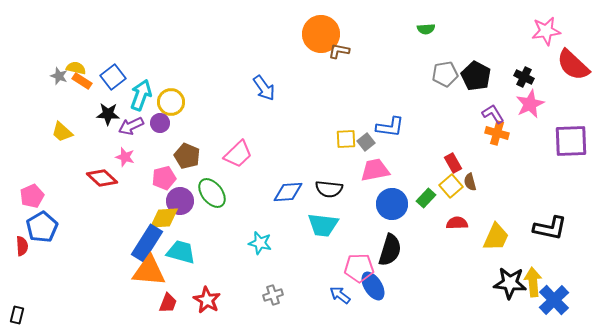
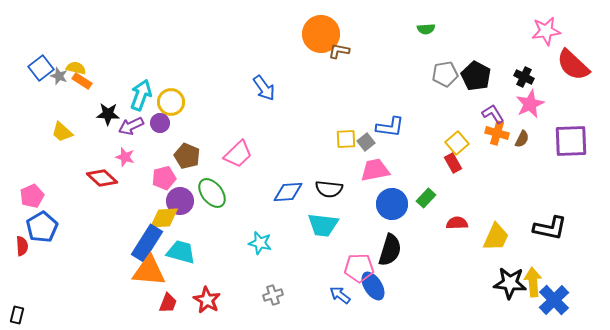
blue square at (113, 77): moved 72 px left, 9 px up
brown semicircle at (470, 182): moved 52 px right, 43 px up; rotated 138 degrees counterclockwise
yellow square at (451, 186): moved 6 px right, 43 px up
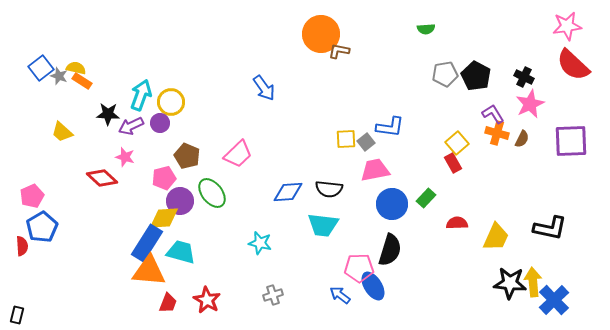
pink star at (546, 31): moved 21 px right, 5 px up
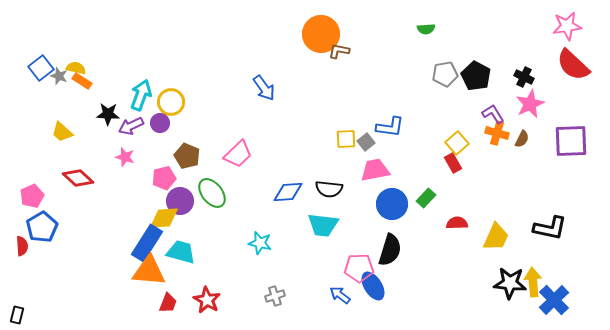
red diamond at (102, 178): moved 24 px left
gray cross at (273, 295): moved 2 px right, 1 px down
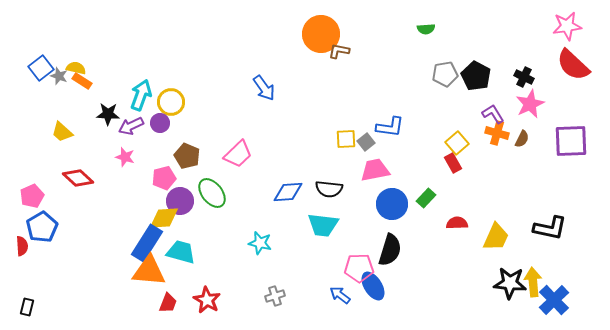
black rectangle at (17, 315): moved 10 px right, 8 px up
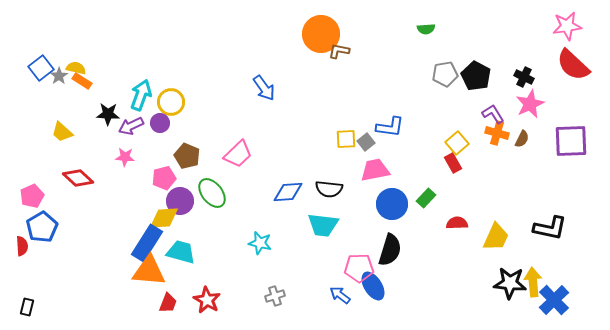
gray star at (59, 76): rotated 18 degrees clockwise
pink star at (125, 157): rotated 12 degrees counterclockwise
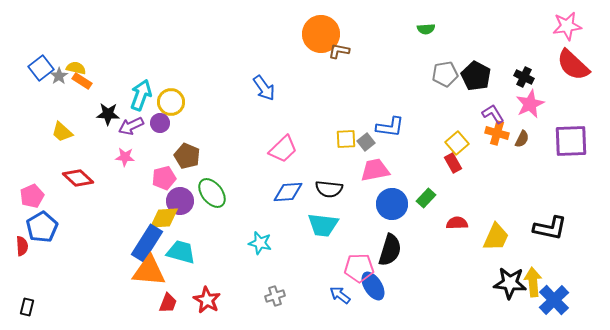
pink trapezoid at (238, 154): moved 45 px right, 5 px up
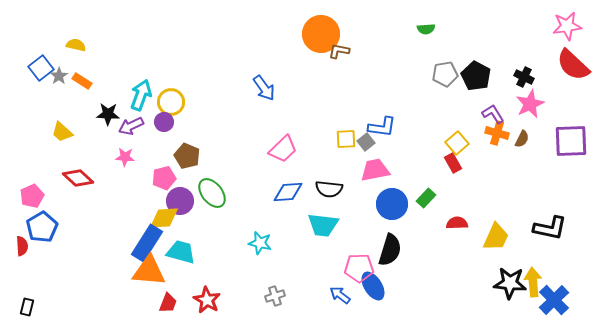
yellow semicircle at (76, 68): moved 23 px up
purple circle at (160, 123): moved 4 px right, 1 px up
blue L-shape at (390, 127): moved 8 px left
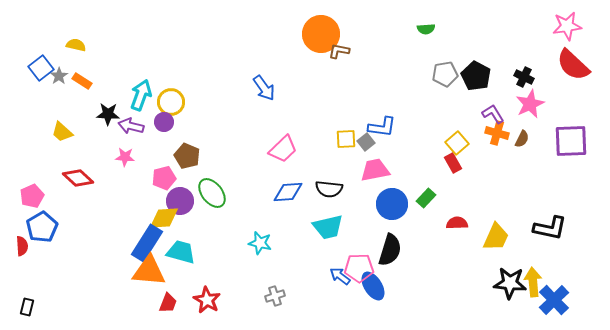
purple arrow at (131, 126): rotated 40 degrees clockwise
cyan trapezoid at (323, 225): moved 5 px right, 2 px down; rotated 20 degrees counterclockwise
blue arrow at (340, 295): moved 19 px up
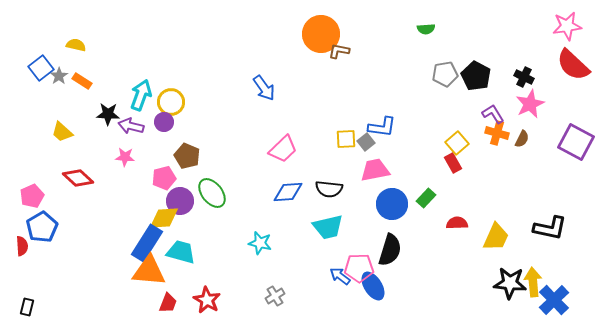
purple square at (571, 141): moved 5 px right, 1 px down; rotated 30 degrees clockwise
gray cross at (275, 296): rotated 12 degrees counterclockwise
